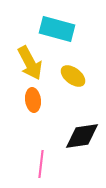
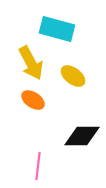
yellow arrow: moved 1 px right
orange ellipse: rotated 50 degrees counterclockwise
black diamond: rotated 9 degrees clockwise
pink line: moved 3 px left, 2 px down
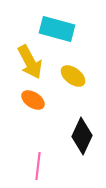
yellow arrow: moved 1 px left, 1 px up
black diamond: rotated 66 degrees counterclockwise
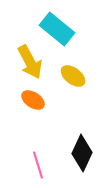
cyan rectangle: rotated 24 degrees clockwise
black diamond: moved 17 px down
pink line: moved 1 px up; rotated 24 degrees counterclockwise
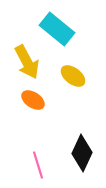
yellow arrow: moved 3 px left
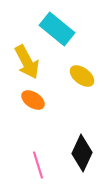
yellow ellipse: moved 9 px right
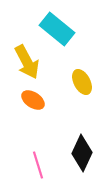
yellow ellipse: moved 6 px down; rotated 25 degrees clockwise
